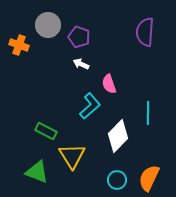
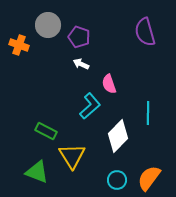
purple semicircle: rotated 20 degrees counterclockwise
orange semicircle: rotated 12 degrees clockwise
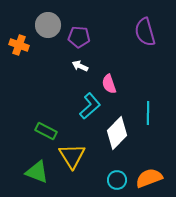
purple pentagon: rotated 15 degrees counterclockwise
white arrow: moved 1 px left, 2 px down
white diamond: moved 1 px left, 3 px up
orange semicircle: rotated 32 degrees clockwise
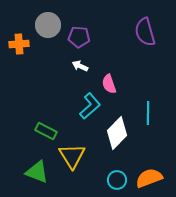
orange cross: moved 1 px up; rotated 24 degrees counterclockwise
